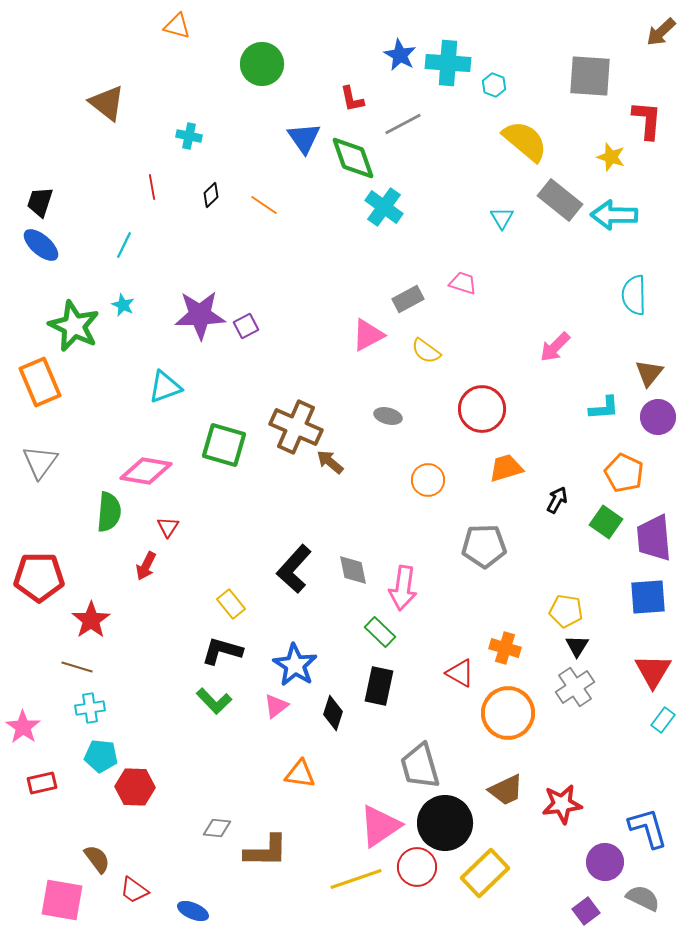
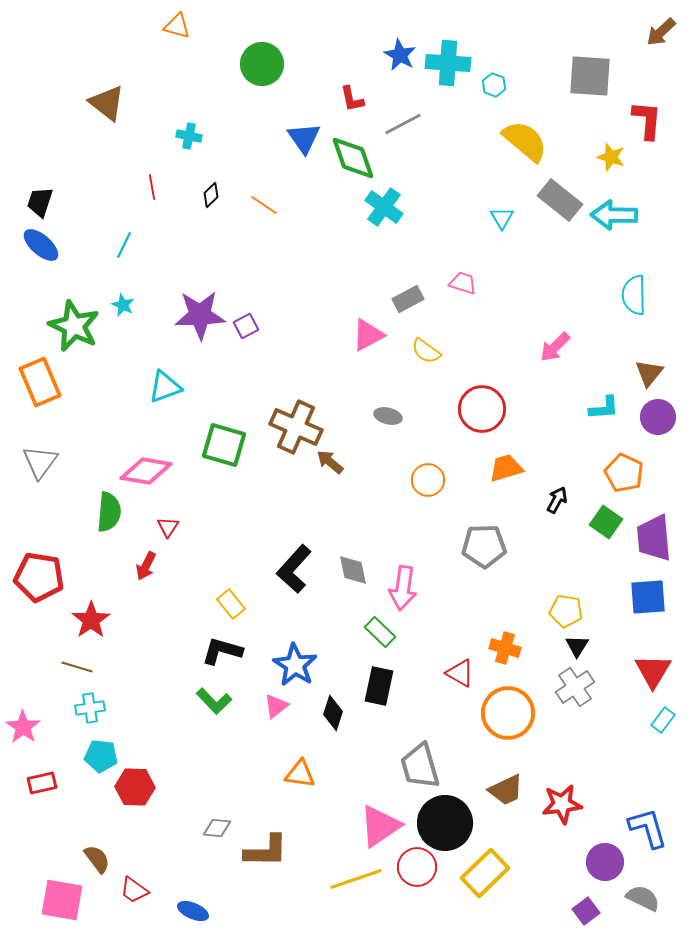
red pentagon at (39, 577): rotated 9 degrees clockwise
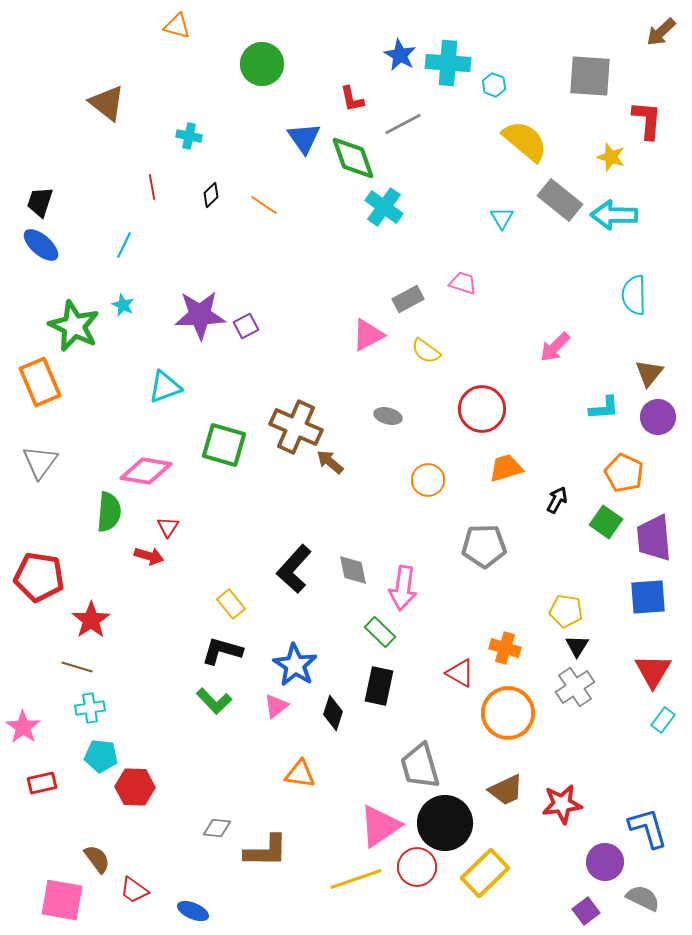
red arrow at (146, 566): moved 3 px right, 10 px up; rotated 100 degrees counterclockwise
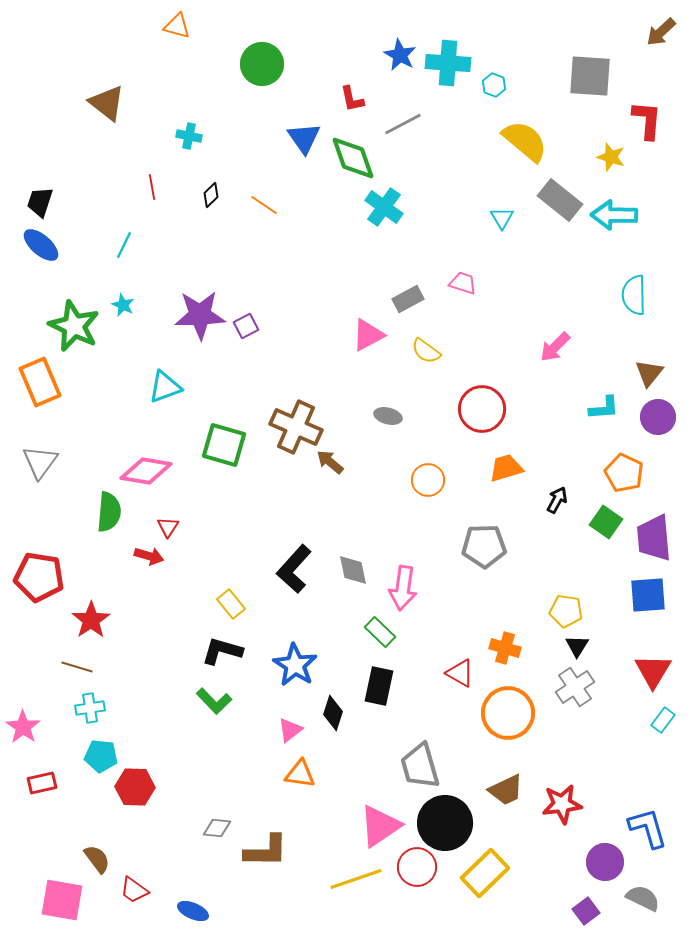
blue square at (648, 597): moved 2 px up
pink triangle at (276, 706): moved 14 px right, 24 px down
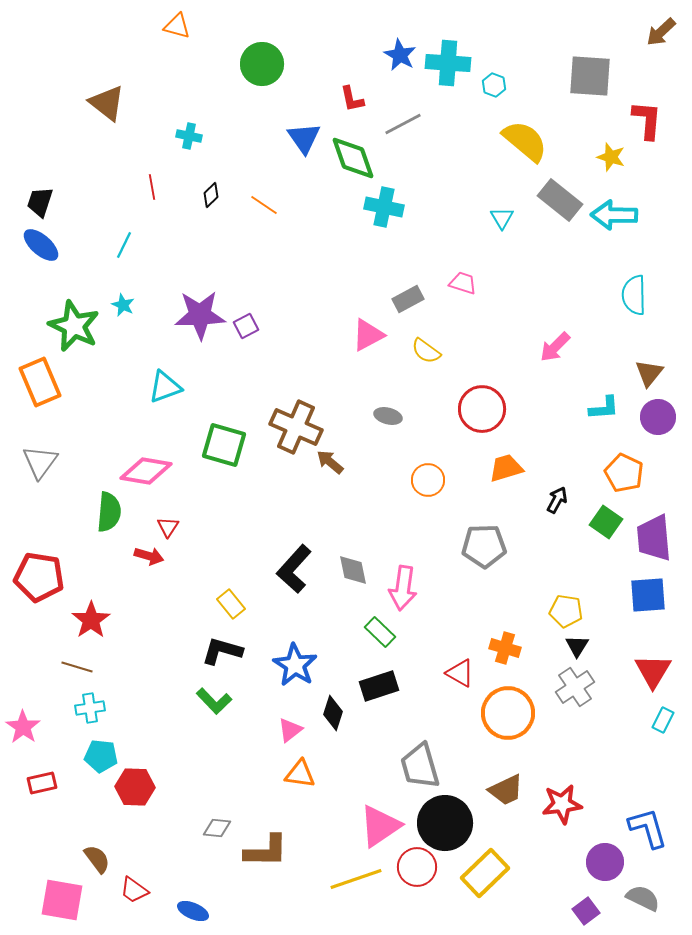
cyan cross at (384, 207): rotated 24 degrees counterclockwise
black rectangle at (379, 686): rotated 60 degrees clockwise
cyan rectangle at (663, 720): rotated 10 degrees counterclockwise
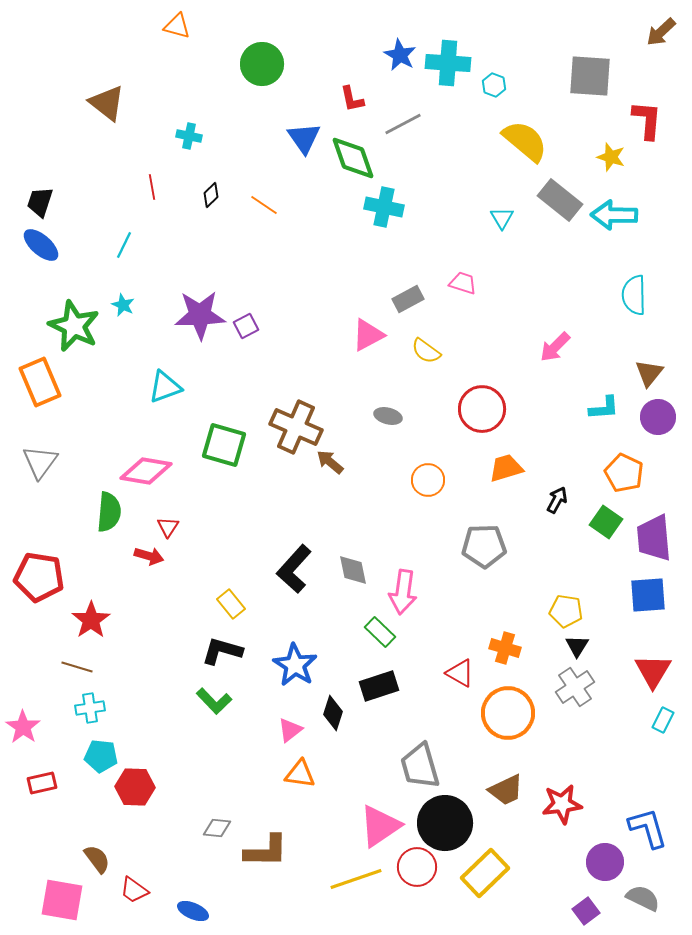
pink arrow at (403, 588): moved 4 px down
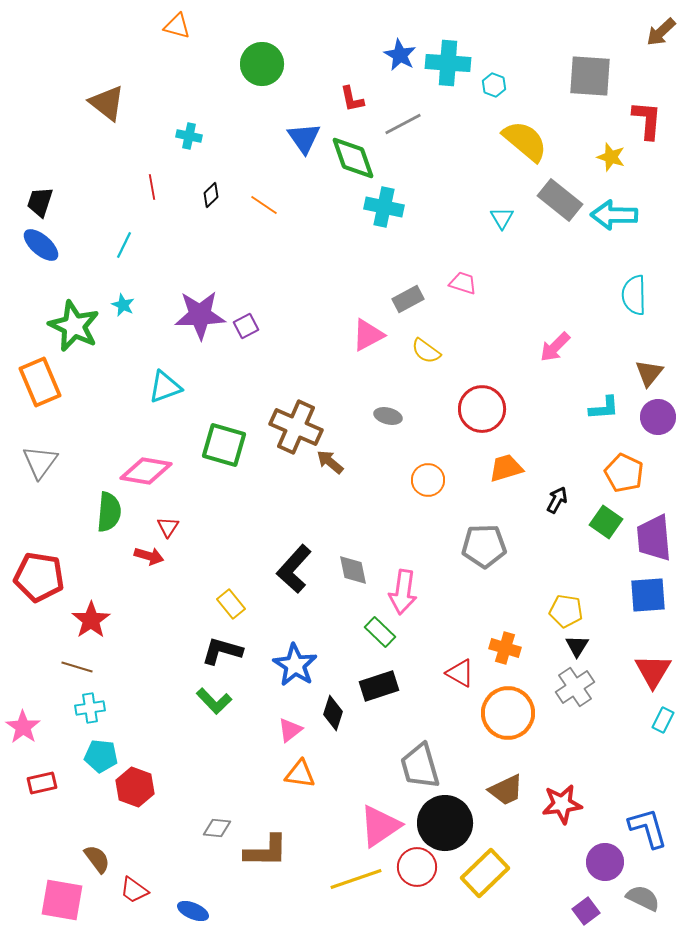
red hexagon at (135, 787): rotated 18 degrees clockwise
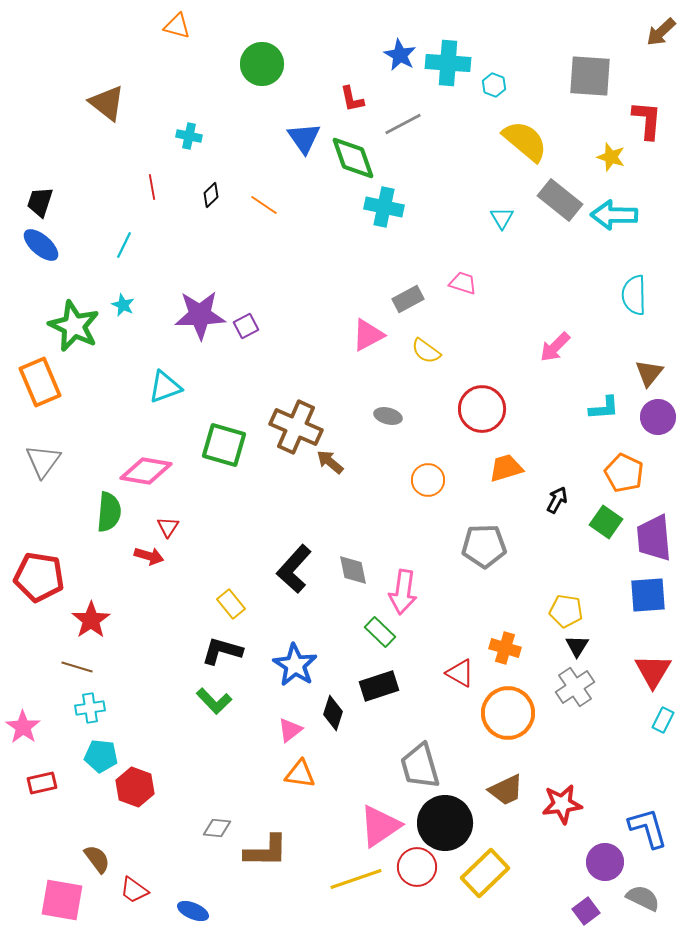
gray triangle at (40, 462): moved 3 px right, 1 px up
